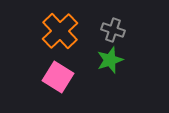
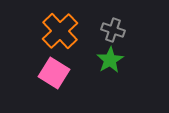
green star: rotated 12 degrees counterclockwise
pink square: moved 4 px left, 4 px up
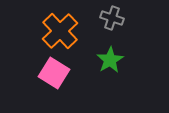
gray cross: moved 1 px left, 12 px up
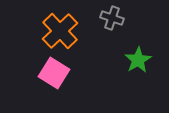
green star: moved 28 px right
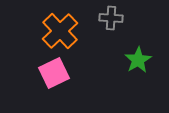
gray cross: moved 1 px left; rotated 15 degrees counterclockwise
pink square: rotated 32 degrees clockwise
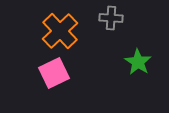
green star: moved 2 px down; rotated 8 degrees counterclockwise
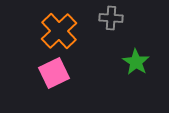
orange cross: moved 1 px left
green star: moved 2 px left
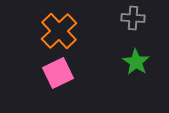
gray cross: moved 22 px right
pink square: moved 4 px right
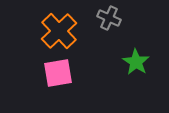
gray cross: moved 24 px left; rotated 20 degrees clockwise
pink square: rotated 16 degrees clockwise
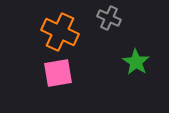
orange cross: moved 1 px right, 1 px down; rotated 21 degrees counterclockwise
